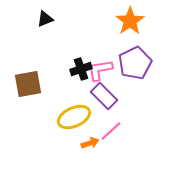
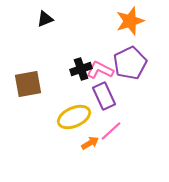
orange star: rotated 16 degrees clockwise
purple pentagon: moved 5 px left
pink L-shape: rotated 36 degrees clockwise
purple rectangle: rotated 20 degrees clockwise
orange arrow: rotated 12 degrees counterclockwise
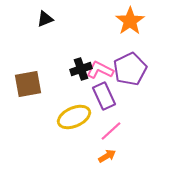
orange star: rotated 16 degrees counterclockwise
purple pentagon: moved 6 px down
orange arrow: moved 17 px right, 13 px down
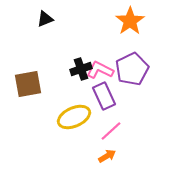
purple pentagon: moved 2 px right
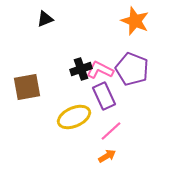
orange star: moved 5 px right; rotated 16 degrees counterclockwise
purple pentagon: rotated 24 degrees counterclockwise
brown square: moved 1 px left, 3 px down
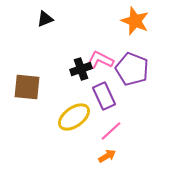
pink L-shape: moved 10 px up
brown square: rotated 16 degrees clockwise
yellow ellipse: rotated 12 degrees counterclockwise
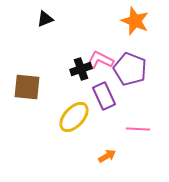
purple pentagon: moved 2 px left
yellow ellipse: rotated 12 degrees counterclockwise
pink line: moved 27 px right, 2 px up; rotated 45 degrees clockwise
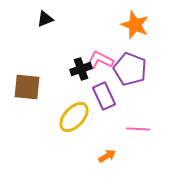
orange star: moved 4 px down
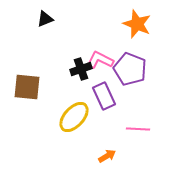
orange star: moved 2 px right, 1 px up
